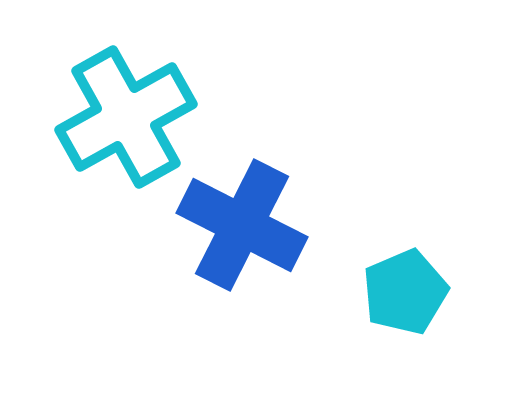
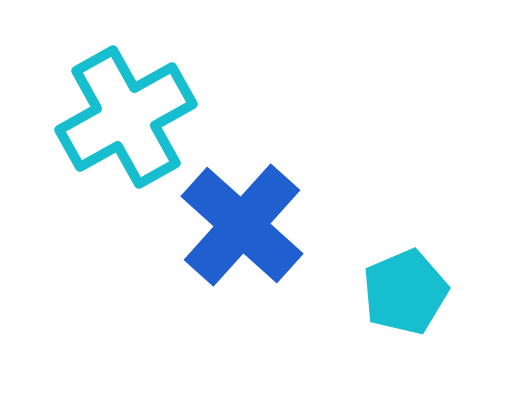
blue cross: rotated 15 degrees clockwise
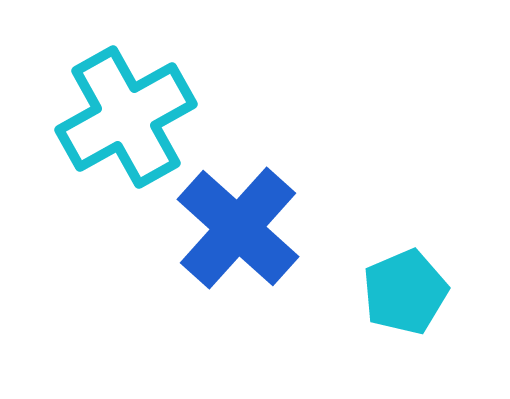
blue cross: moved 4 px left, 3 px down
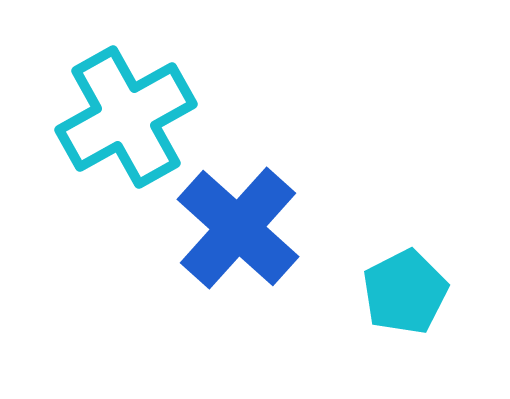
cyan pentagon: rotated 4 degrees counterclockwise
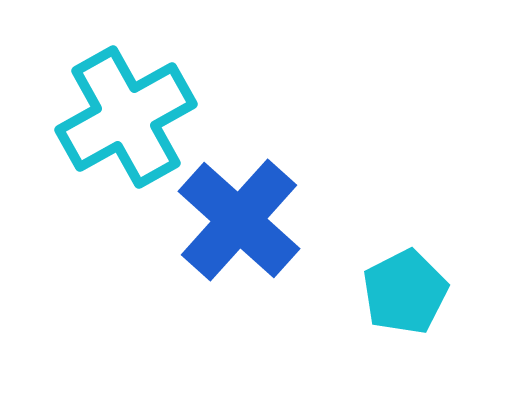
blue cross: moved 1 px right, 8 px up
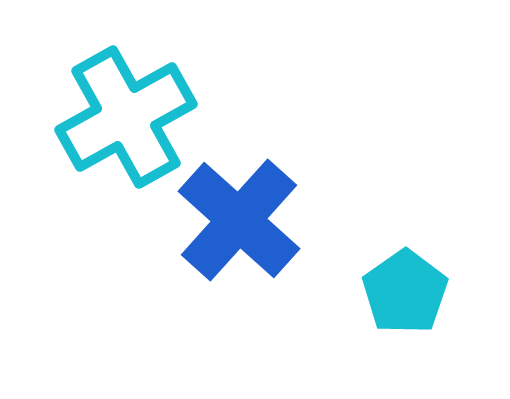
cyan pentagon: rotated 8 degrees counterclockwise
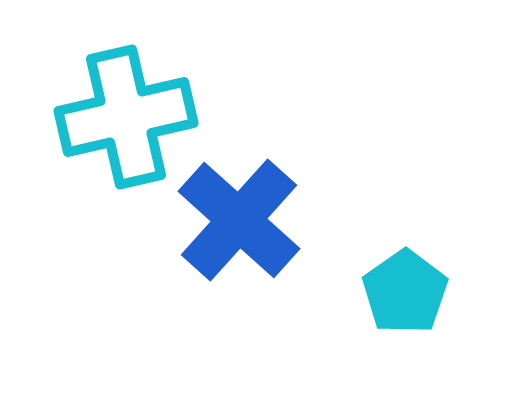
cyan cross: rotated 16 degrees clockwise
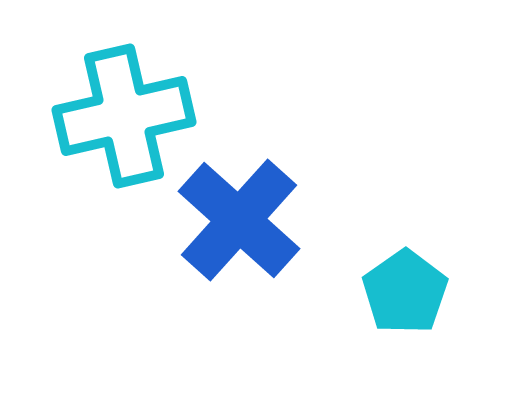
cyan cross: moved 2 px left, 1 px up
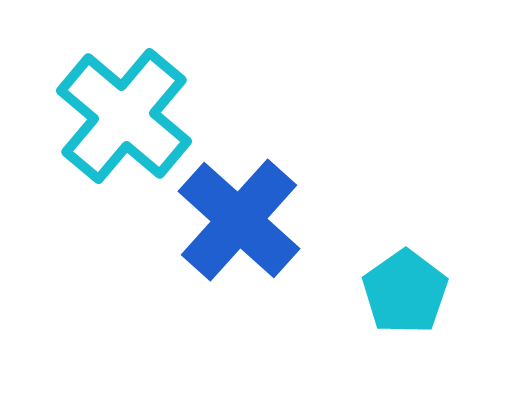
cyan cross: rotated 37 degrees counterclockwise
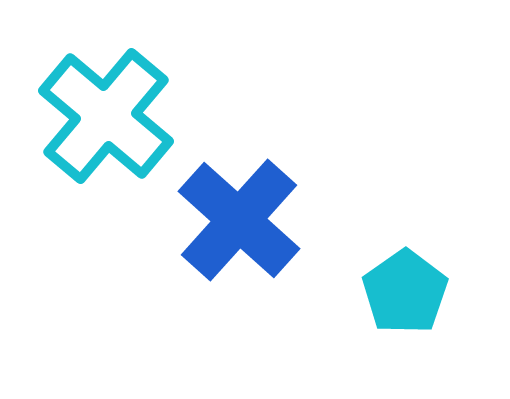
cyan cross: moved 18 px left
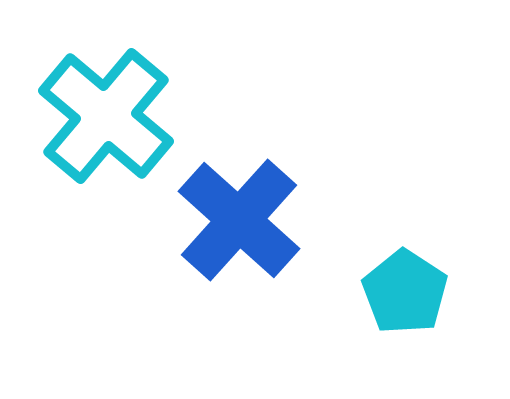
cyan pentagon: rotated 4 degrees counterclockwise
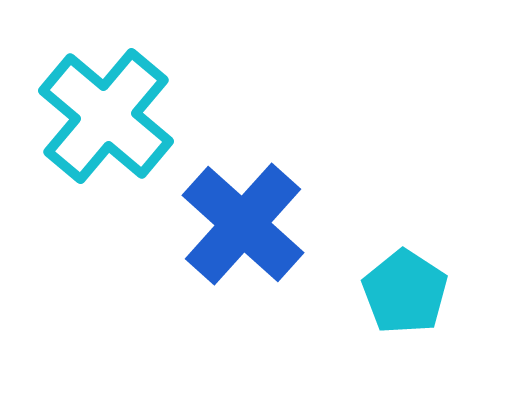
blue cross: moved 4 px right, 4 px down
